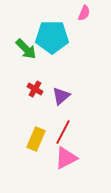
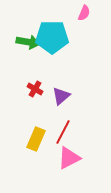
green arrow: moved 2 px right, 7 px up; rotated 35 degrees counterclockwise
pink triangle: moved 3 px right
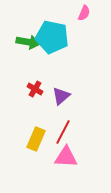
cyan pentagon: rotated 12 degrees clockwise
pink triangle: moved 3 px left, 1 px up; rotated 30 degrees clockwise
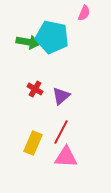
red line: moved 2 px left
yellow rectangle: moved 3 px left, 4 px down
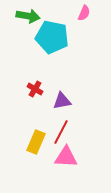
green arrow: moved 26 px up
purple triangle: moved 1 px right, 5 px down; rotated 30 degrees clockwise
yellow rectangle: moved 3 px right, 1 px up
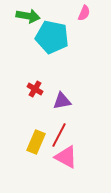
red line: moved 2 px left, 3 px down
pink triangle: rotated 25 degrees clockwise
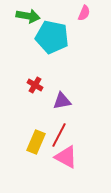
red cross: moved 4 px up
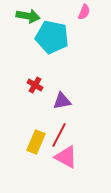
pink semicircle: moved 1 px up
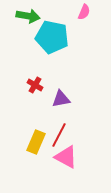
purple triangle: moved 1 px left, 2 px up
